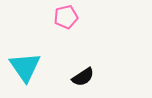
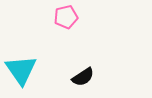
cyan triangle: moved 4 px left, 3 px down
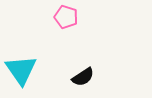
pink pentagon: rotated 30 degrees clockwise
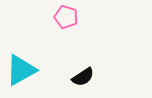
cyan triangle: rotated 36 degrees clockwise
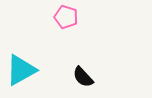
black semicircle: rotated 80 degrees clockwise
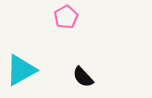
pink pentagon: rotated 25 degrees clockwise
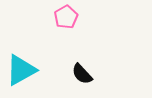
black semicircle: moved 1 px left, 3 px up
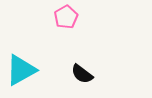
black semicircle: rotated 10 degrees counterclockwise
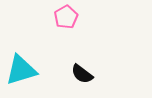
cyan triangle: rotated 12 degrees clockwise
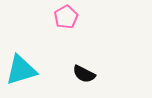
black semicircle: moved 2 px right; rotated 10 degrees counterclockwise
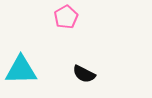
cyan triangle: rotated 16 degrees clockwise
